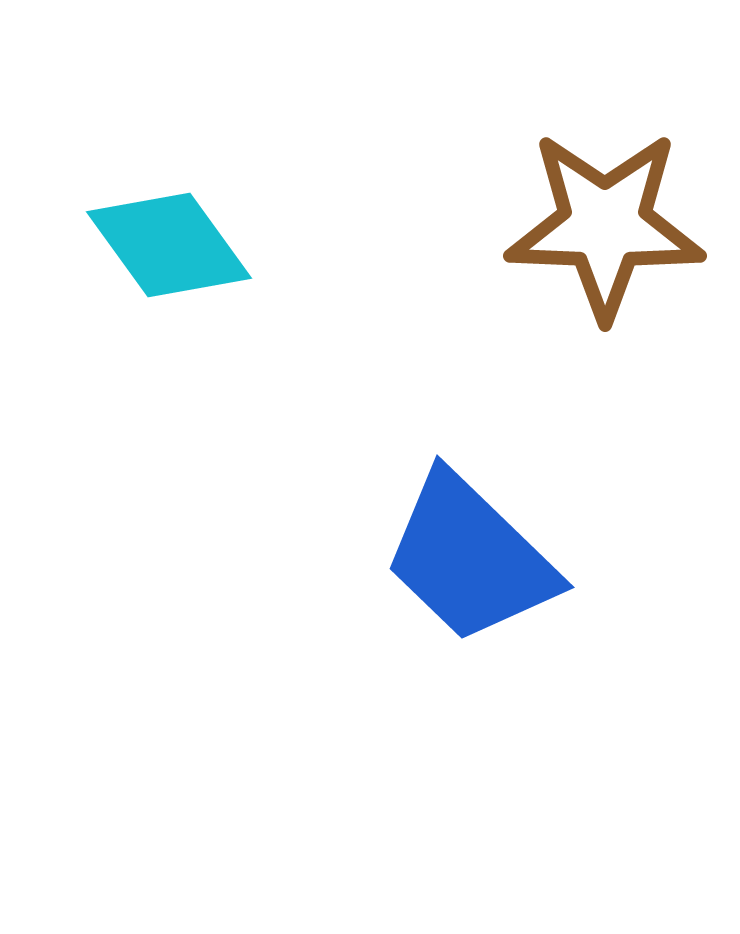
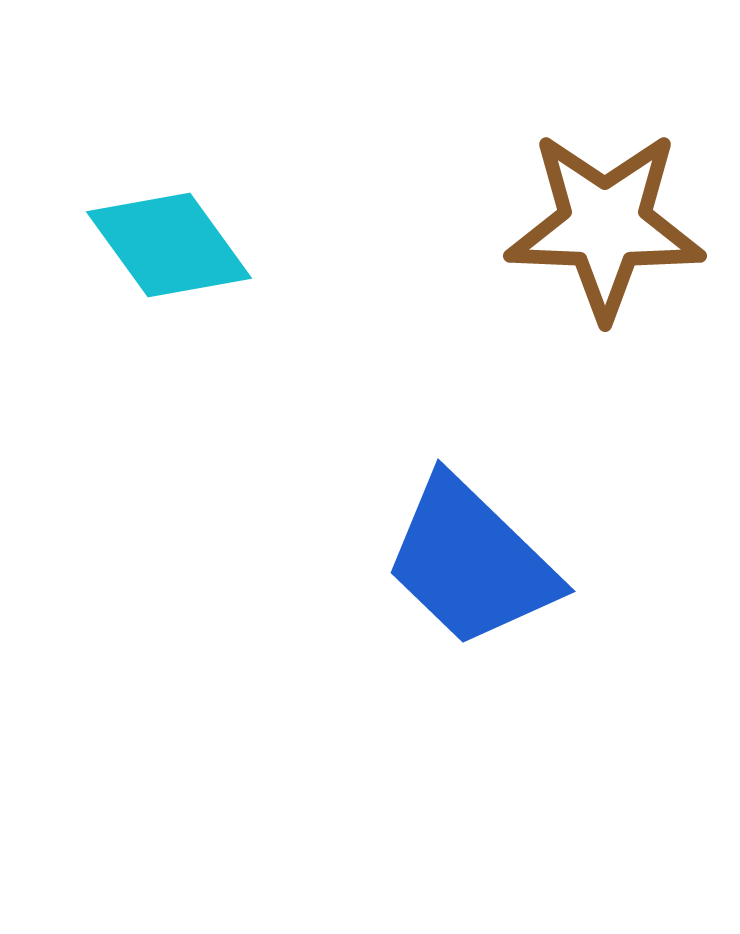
blue trapezoid: moved 1 px right, 4 px down
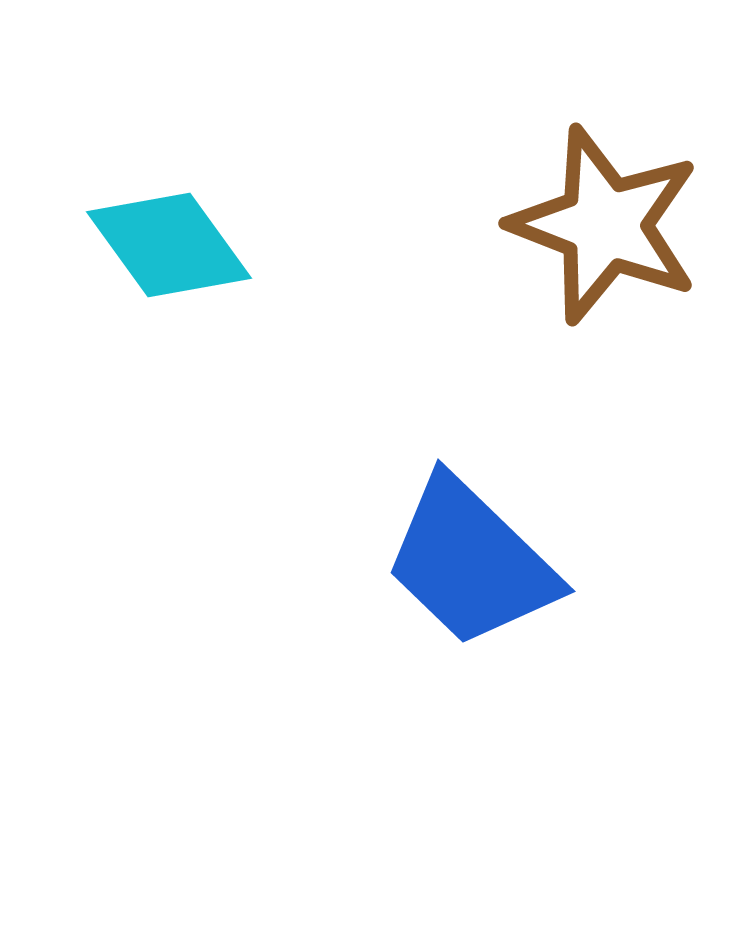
brown star: rotated 19 degrees clockwise
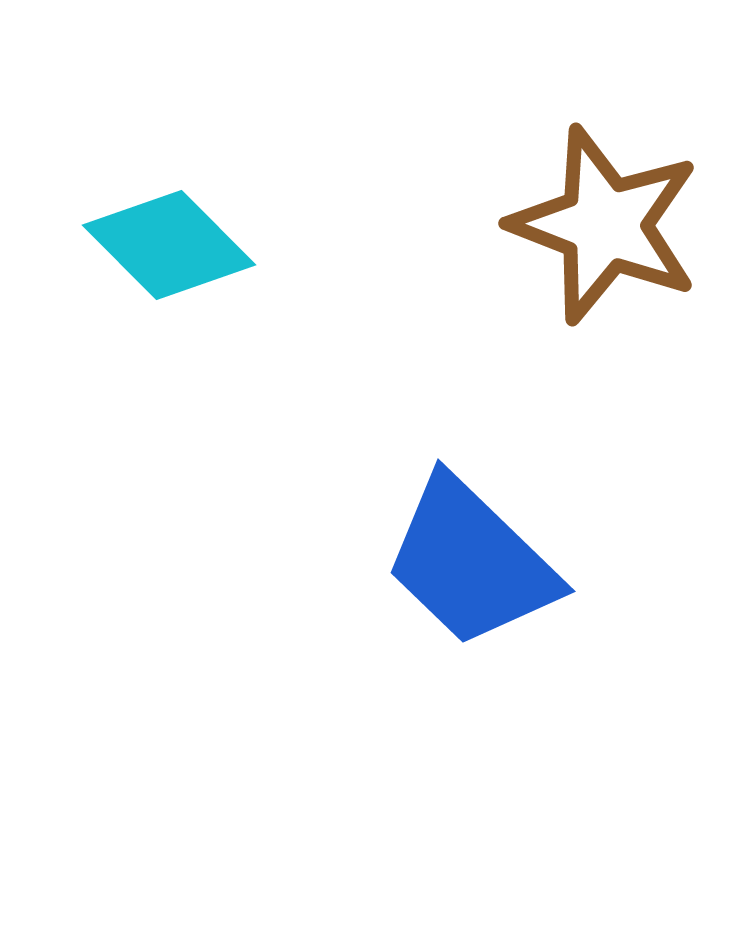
cyan diamond: rotated 9 degrees counterclockwise
